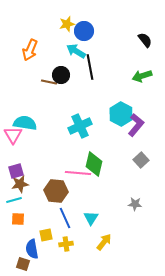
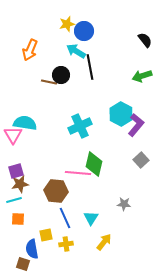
gray star: moved 11 px left
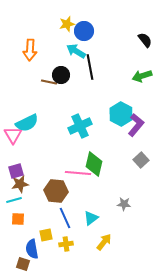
orange arrow: rotated 20 degrees counterclockwise
cyan semicircle: moved 2 px right; rotated 145 degrees clockwise
cyan triangle: rotated 21 degrees clockwise
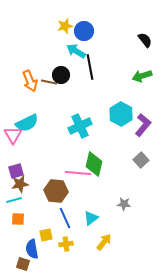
yellow star: moved 2 px left, 2 px down
orange arrow: moved 31 px down; rotated 25 degrees counterclockwise
purple L-shape: moved 7 px right
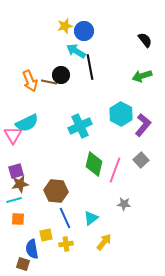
pink line: moved 37 px right, 3 px up; rotated 75 degrees counterclockwise
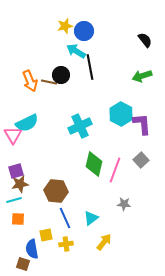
purple L-shape: moved 1 px left, 1 px up; rotated 45 degrees counterclockwise
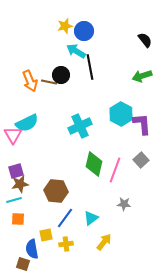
blue line: rotated 60 degrees clockwise
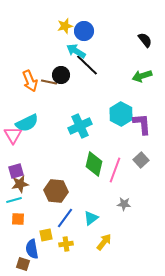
black line: moved 3 px left, 2 px up; rotated 35 degrees counterclockwise
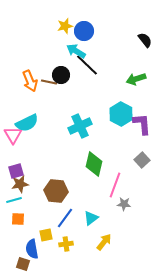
green arrow: moved 6 px left, 3 px down
gray square: moved 1 px right
pink line: moved 15 px down
